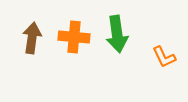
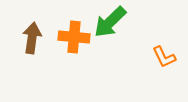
green arrow: moved 7 px left, 12 px up; rotated 54 degrees clockwise
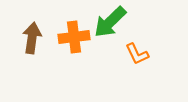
orange cross: rotated 12 degrees counterclockwise
orange L-shape: moved 27 px left, 3 px up
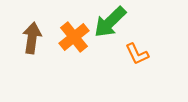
orange cross: rotated 32 degrees counterclockwise
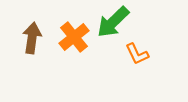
green arrow: moved 3 px right
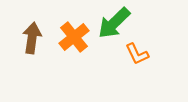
green arrow: moved 1 px right, 1 px down
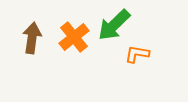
green arrow: moved 2 px down
orange L-shape: rotated 125 degrees clockwise
